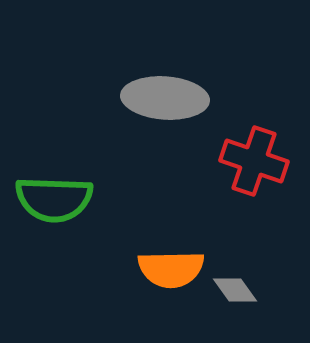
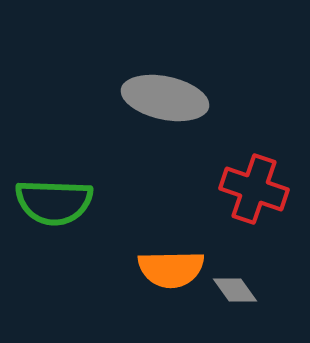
gray ellipse: rotated 8 degrees clockwise
red cross: moved 28 px down
green semicircle: moved 3 px down
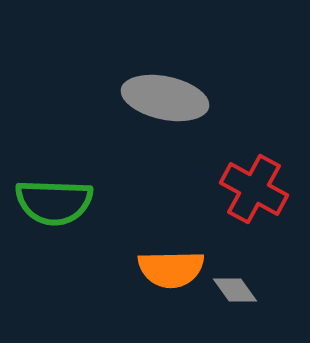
red cross: rotated 10 degrees clockwise
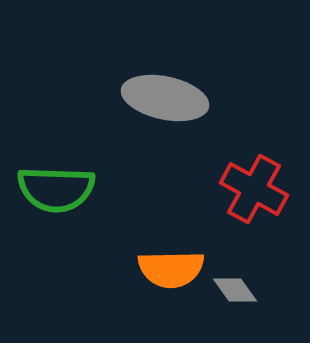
green semicircle: moved 2 px right, 13 px up
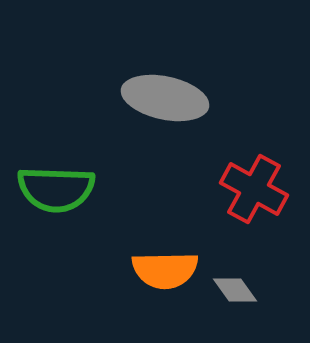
orange semicircle: moved 6 px left, 1 px down
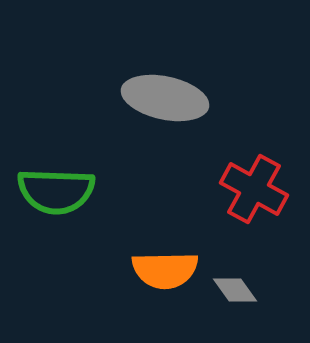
green semicircle: moved 2 px down
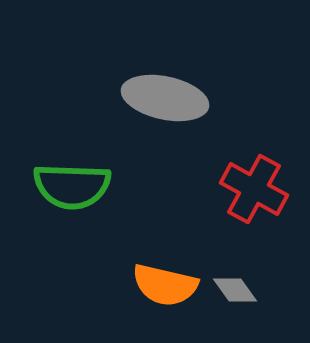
green semicircle: moved 16 px right, 5 px up
orange semicircle: moved 15 px down; rotated 14 degrees clockwise
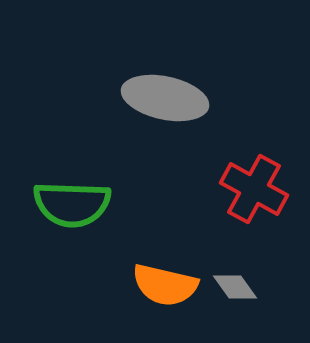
green semicircle: moved 18 px down
gray diamond: moved 3 px up
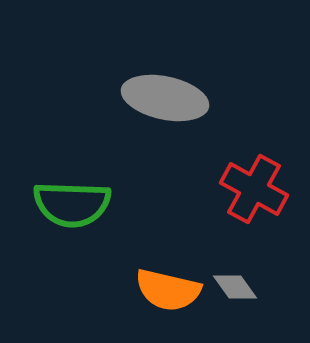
orange semicircle: moved 3 px right, 5 px down
